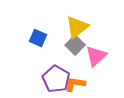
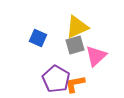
yellow triangle: rotated 15 degrees clockwise
gray square: rotated 30 degrees clockwise
orange L-shape: rotated 20 degrees counterclockwise
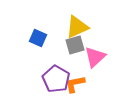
pink triangle: moved 1 px left, 1 px down
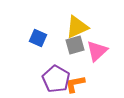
pink triangle: moved 2 px right, 6 px up
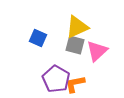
gray square: rotated 30 degrees clockwise
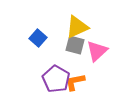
blue square: rotated 18 degrees clockwise
orange L-shape: moved 2 px up
